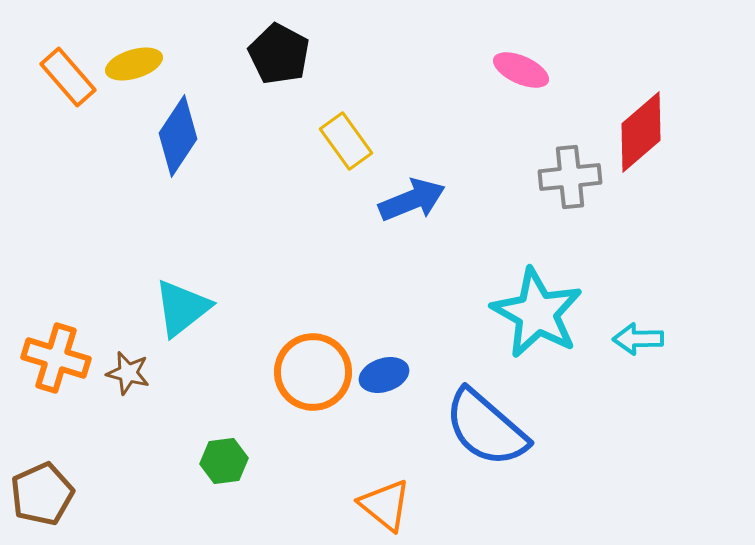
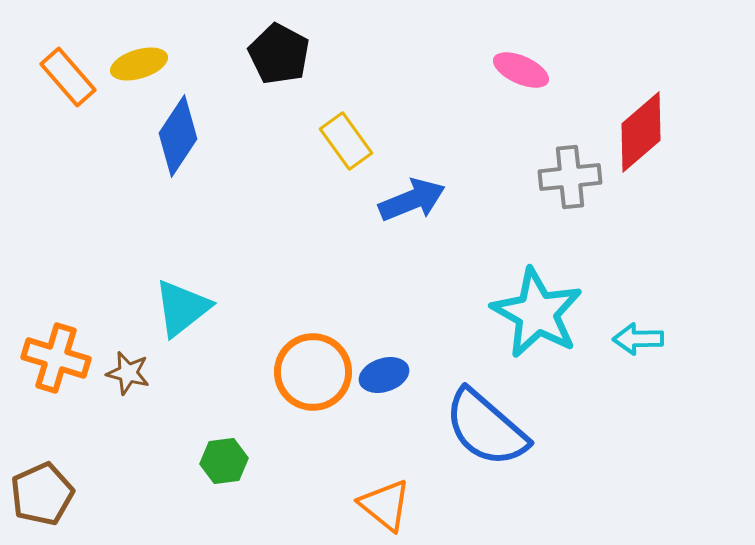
yellow ellipse: moved 5 px right
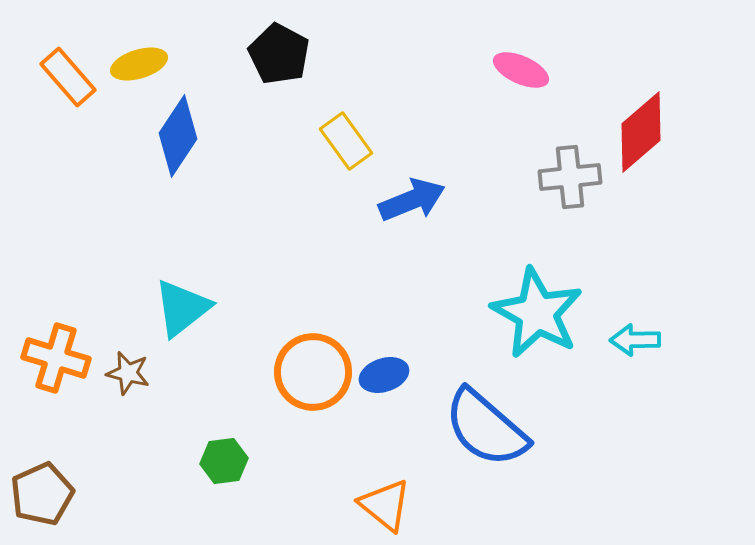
cyan arrow: moved 3 px left, 1 px down
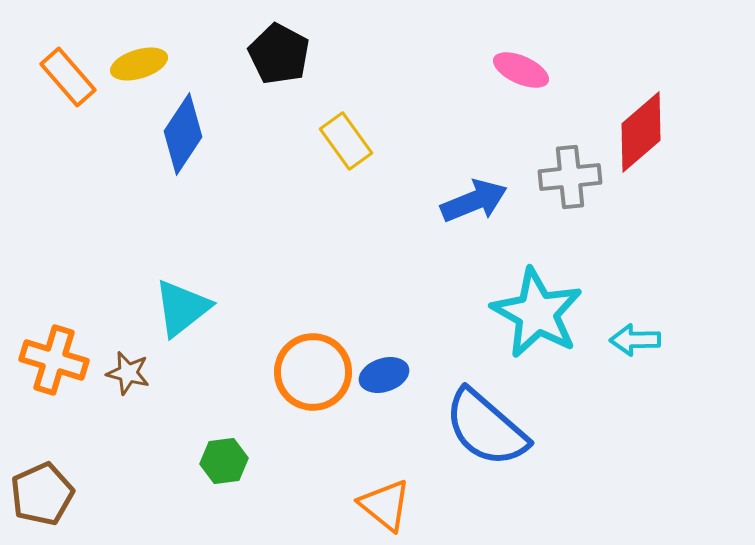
blue diamond: moved 5 px right, 2 px up
blue arrow: moved 62 px right, 1 px down
orange cross: moved 2 px left, 2 px down
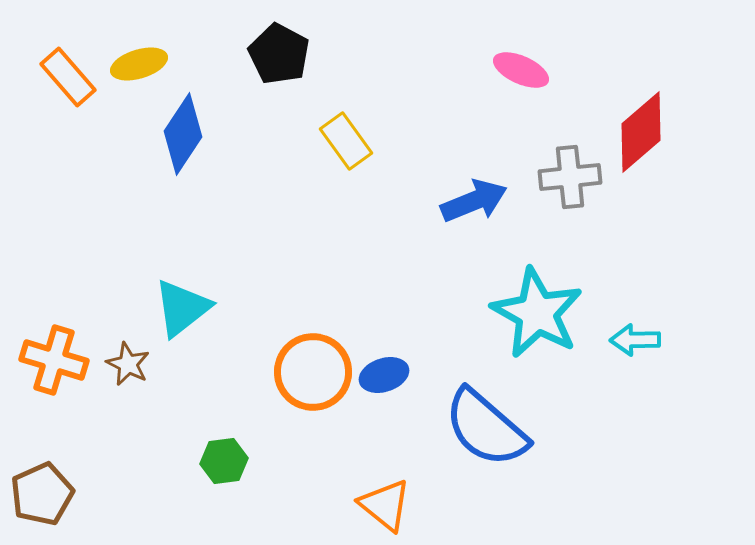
brown star: moved 9 px up; rotated 12 degrees clockwise
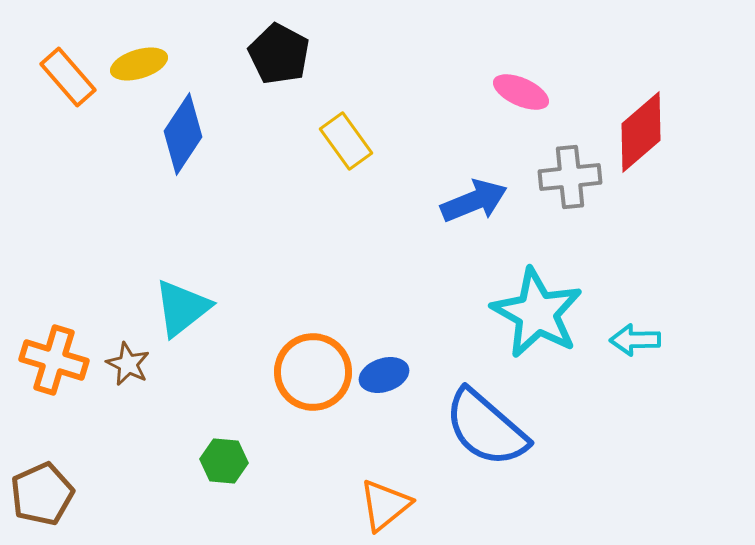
pink ellipse: moved 22 px down
green hexagon: rotated 12 degrees clockwise
orange triangle: rotated 42 degrees clockwise
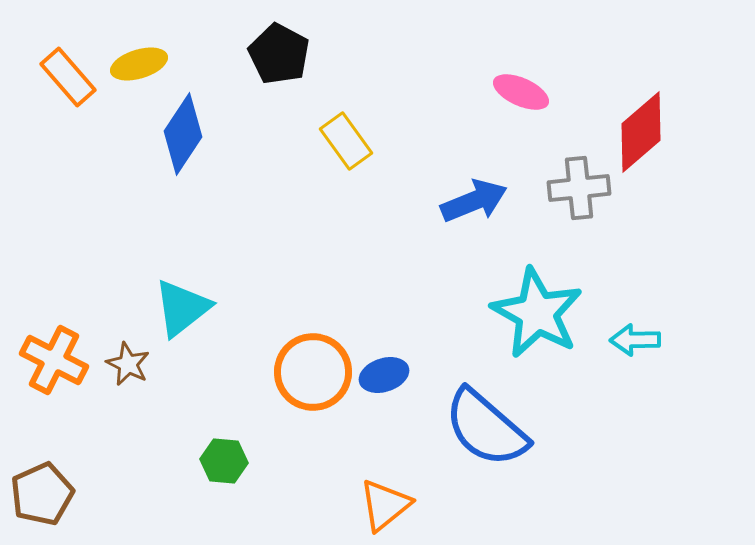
gray cross: moved 9 px right, 11 px down
orange cross: rotated 10 degrees clockwise
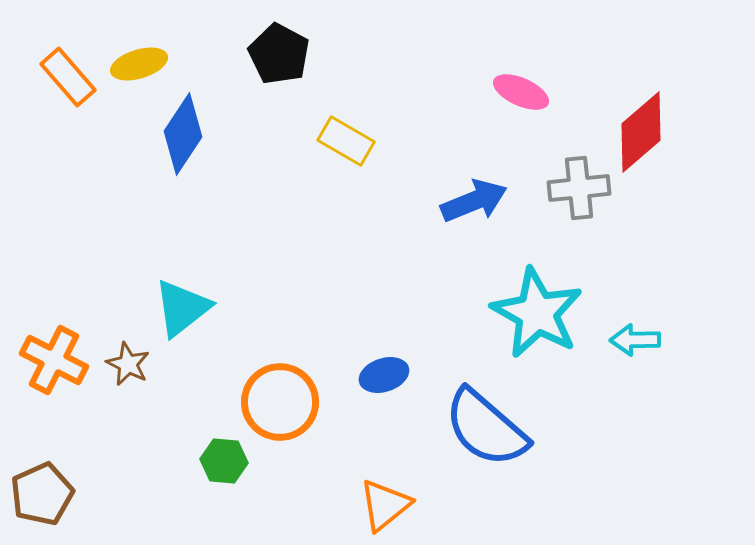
yellow rectangle: rotated 24 degrees counterclockwise
orange circle: moved 33 px left, 30 px down
